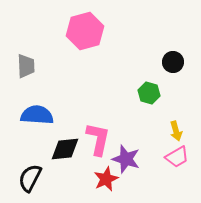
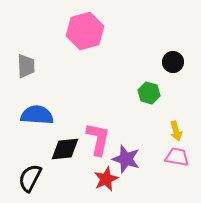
pink trapezoid: rotated 140 degrees counterclockwise
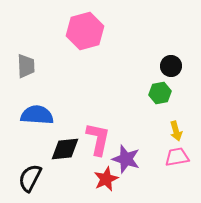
black circle: moved 2 px left, 4 px down
green hexagon: moved 11 px right; rotated 25 degrees counterclockwise
pink trapezoid: rotated 20 degrees counterclockwise
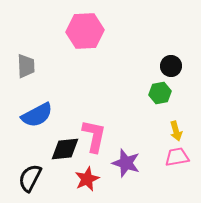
pink hexagon: rotated 12 degrees clockwise
blue semicircle: rotated 148 degrees clockwise
pink L-shape: moved 4 px left, 3 px up
purple star: moved 4 px down
red star: moved 19 px left
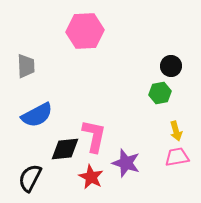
red star: moved 4 px right, 2 px up; rotated 20 degrees counterclockwise
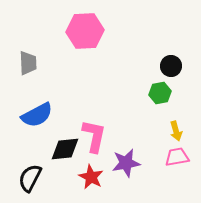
gray trapezoid: moved 2 px right, 3 px up
purple star: rotated 28 degrees counterclockwise
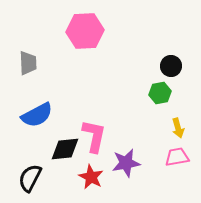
yellow arrow: moved 2 px right, 3 px up
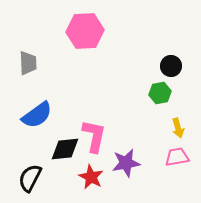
blue semicircle: rotated 8 degrees counterclockwise
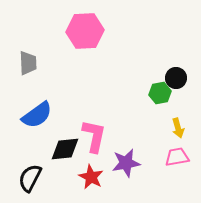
black circle: moved 5 px right, 12 px down
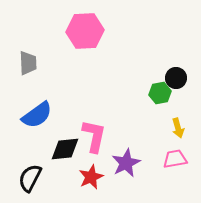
pink trapezoid: moved 2 px left, 2 px down
purple star: rotated 16 degrees counterclockwise
red star: rotated 20 degrees clockwise
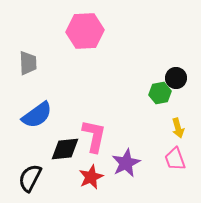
pink trapezoid: rotated 100 degrees counterclockwise
